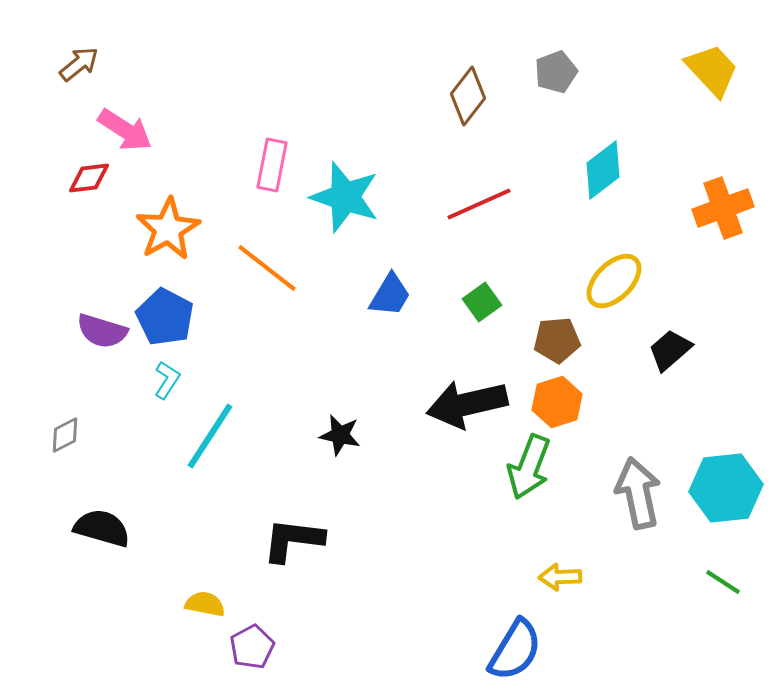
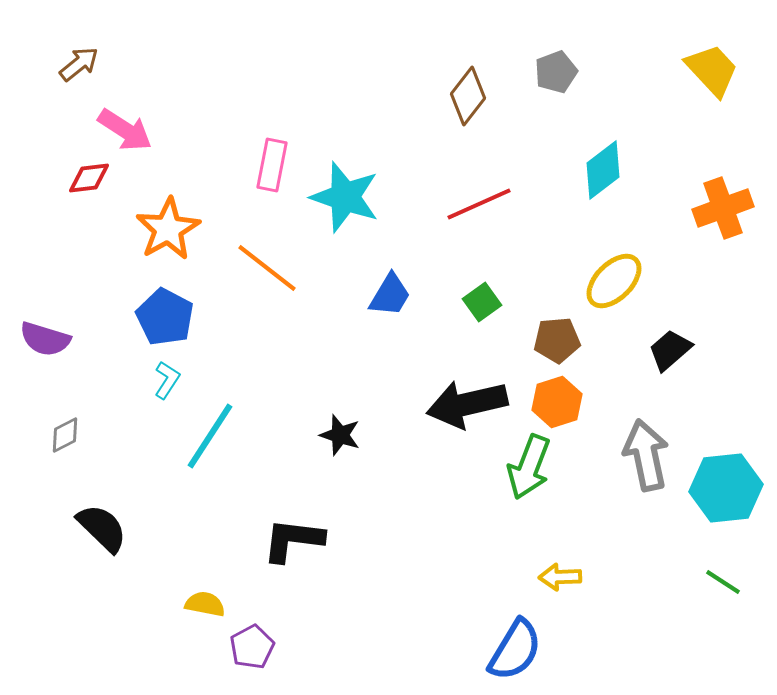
purple semicircle: moved 57 px left, 8 px down
black star: rotated 6 degrees clockwise
gray arrow: moved 8 px right, 38 px up
black semicircle: rotated 28 degrees clockwise
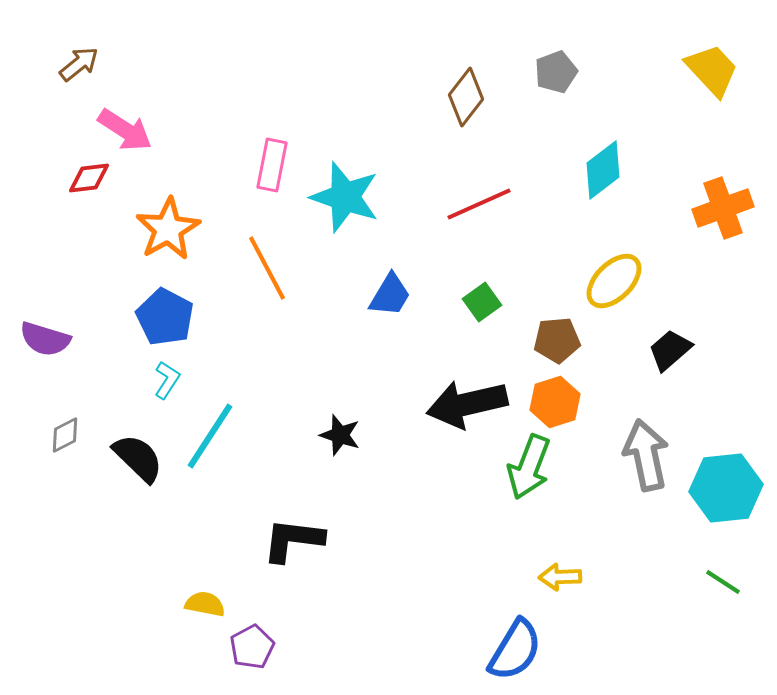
brown diamond: moved 2 px left, 1 px down
orange line: rotated 24 degrees clockwise
orange hexagon: moved 2 px left
black semicircle: moved 36 px right, 70 px up
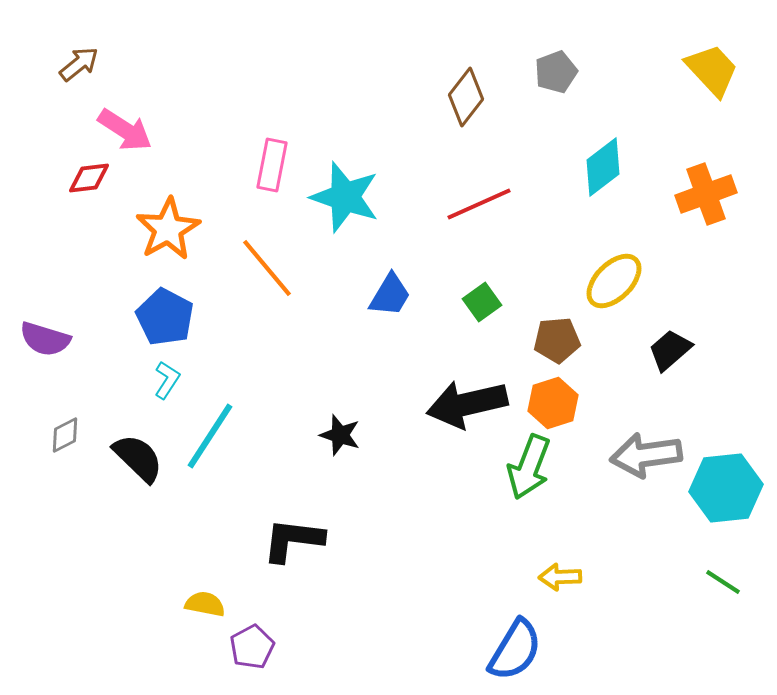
cyan diamond: moved 3 px up
orange cross: moved 17 px left, 14 px up
orange line: rotated 12 degrees counterclockwise
orange hexagon: moved 2 px left, 1 px down
gray arrow: rotated 86 degrees counterclockwise
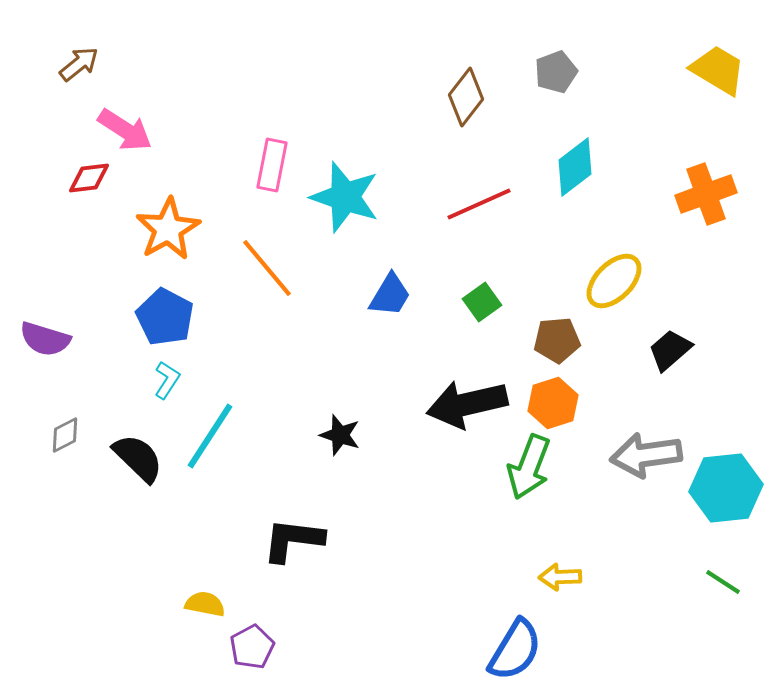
yellow trapezoid: moved 6 px right; rotated 16 degrees counterclockwise
cyan diamond: moved 28 px left
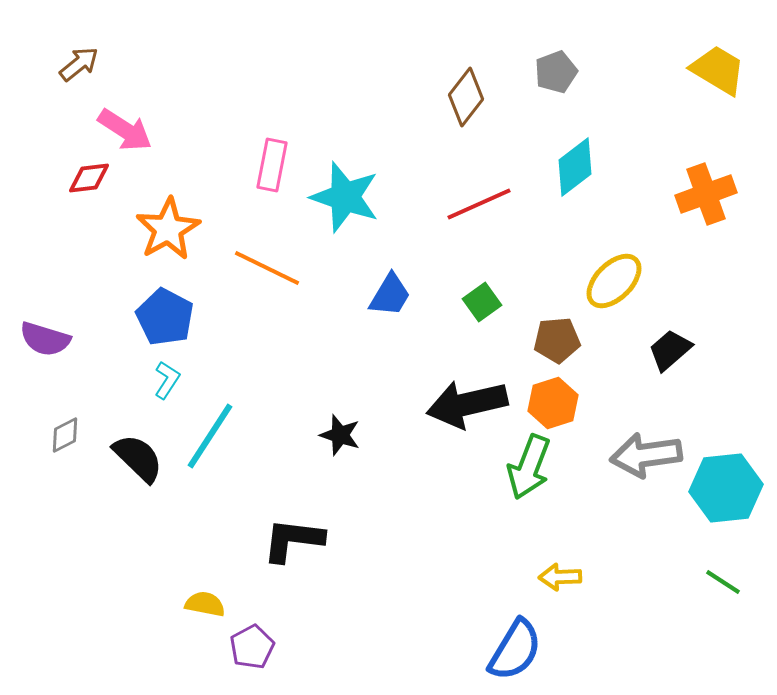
orange line: rotated 24 degrees counterclockwise
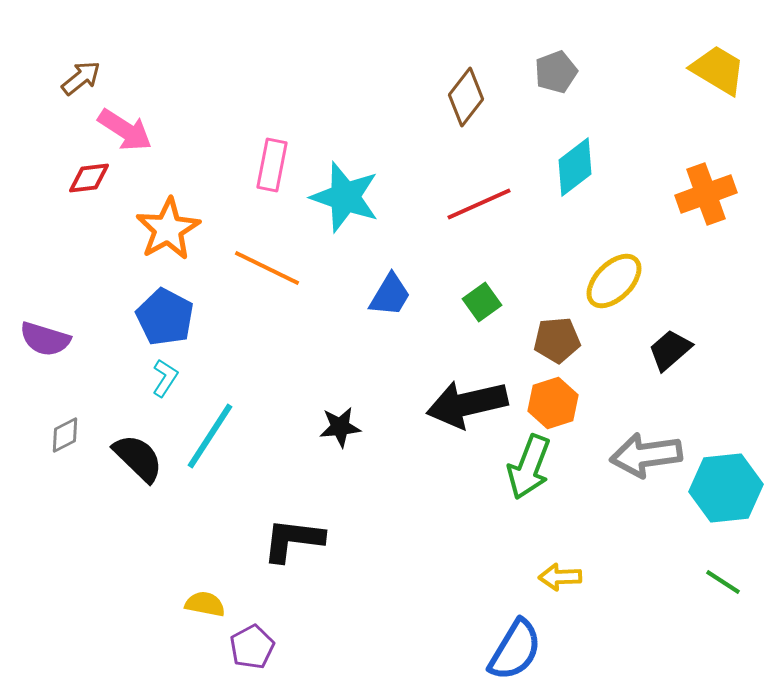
brown arrow: moved 2 px right, 14 px down
cyan L-shape: moved 2 px left, 2 px up
black star: moved 8 px up; rotated 24 degrees counterclockwise
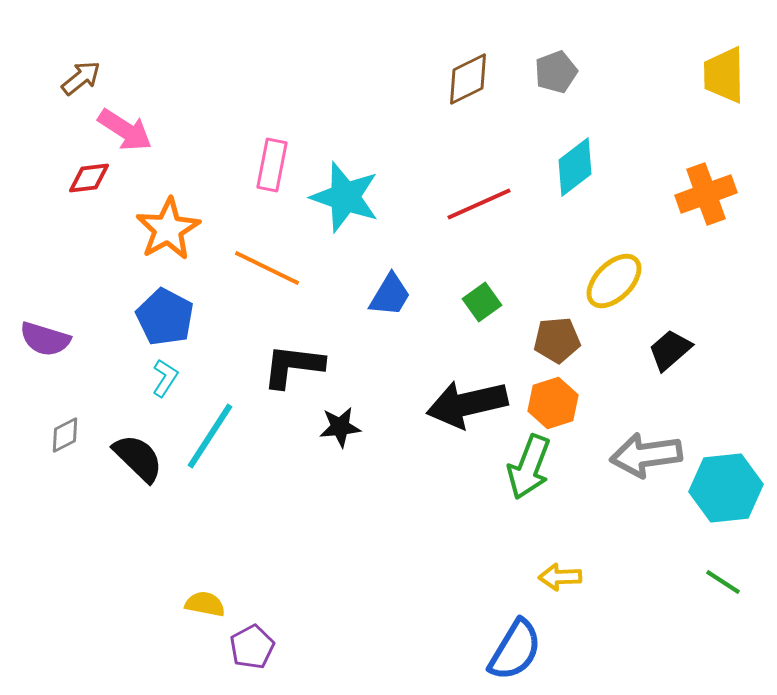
yellow trapezoid: moved 6 px right, 5 px down; rotated 122 degrees counterclockwise
brown diamond: moved 2 px right, 18 px up; rotated 26 degrees clockwise
black L-shape: moved 174 px up
